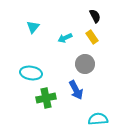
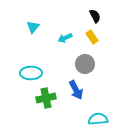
cyan ellipse: rotated 10 degrees counterclockwise
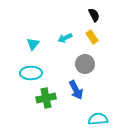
black semicircle: moved 1 px left, 1 px up
cyan triangle: moved 17 px down
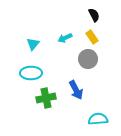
gray circle: moved 3 px right, 5 px up
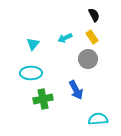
green cross: moved 3 px left, 1 px down
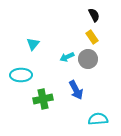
cyan arrow: moved 2 px right, 19 px down
cyan ellipse: moved 10 px left, 2 px down
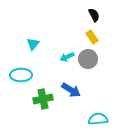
blue arrow: moved 5 px left; rotated 30 degrees counterclockwise
